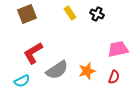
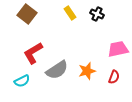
brown square: rotated 30 degrees counterclockwise
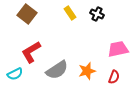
red L-shape: moved 2 px left, 1 px up
cyan semicircle: moved 7 px left, 7 px up
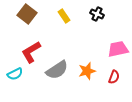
yellow rectangle: moved 6 px left, 3 px down
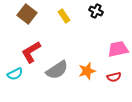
black cross: moved 1 px left, 3 px up
red semicircle: rotated 56 degrees clockwise
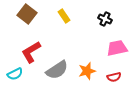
black cross: moved 9 px right, 8 px down
pink trapezoid: moved 1 px left, 1 px up
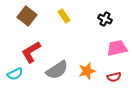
brown square: moved 2 px down
